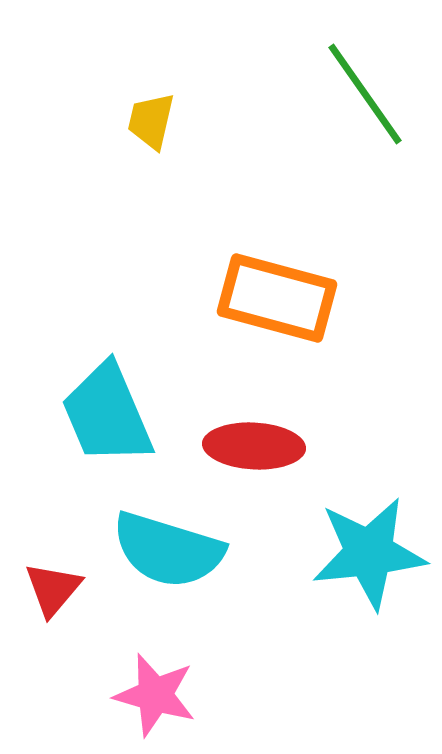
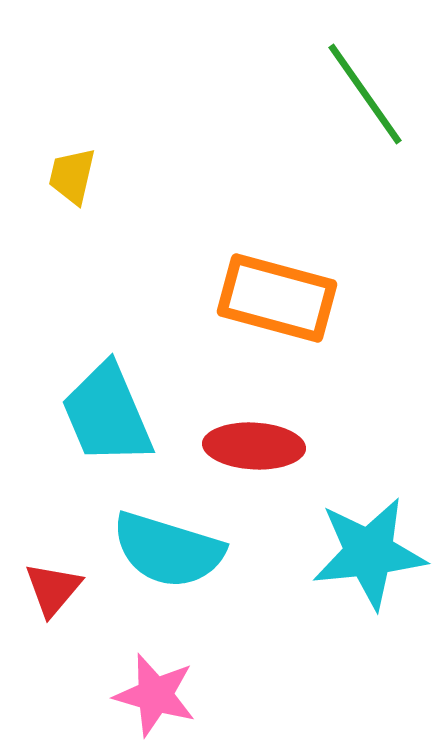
yellow trapezoid: moved 79 px left, 55 px down
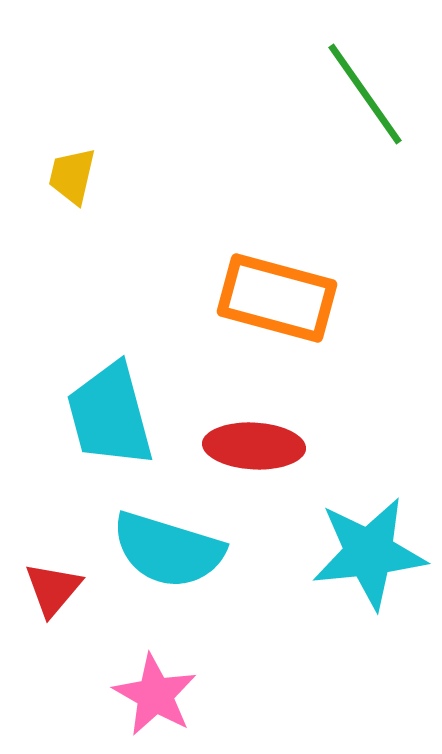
cyan trapezoid: moved 3 px right, 1 px down; rotated 8 degrees clockwise
pink star: rotated 14 degrees clockwise
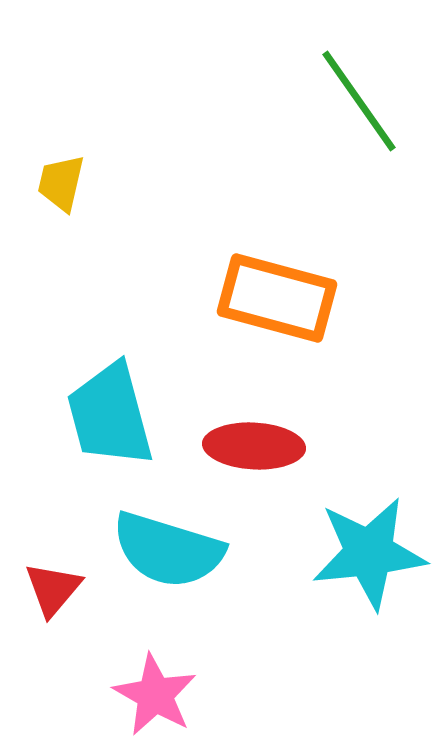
green line: moved 6 px left, 7 px down
yellow trapezoid: moved 11 px left, 7 px down
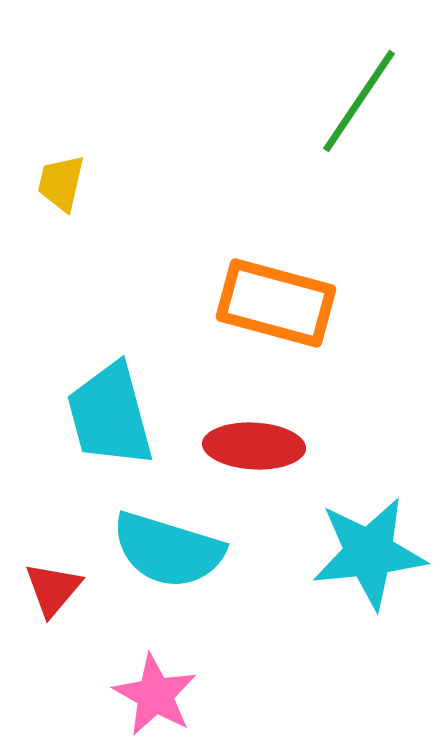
green line: rotated 69 degrees clockwise
orange rectangle: moved 1 px left, 5 px down
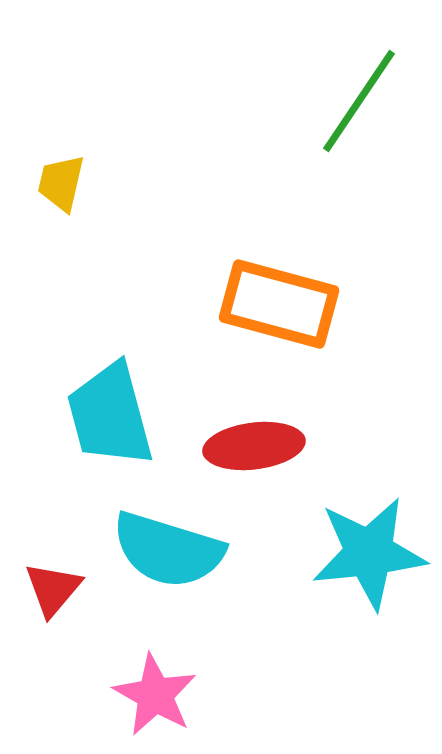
orange rectangle: moved 3 px right, 1 px down
red ellipse: rotated 10 degrees counterclockwise
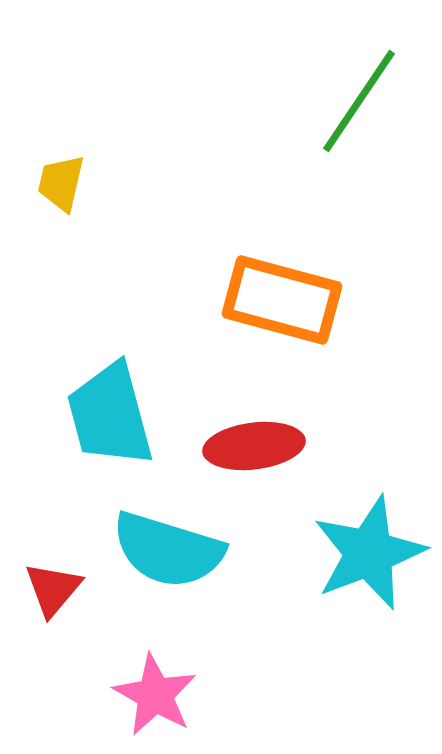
orange rectangle: moved 3 px right, 4 px up
cyan star: rotated 15 degrees counterclockwise
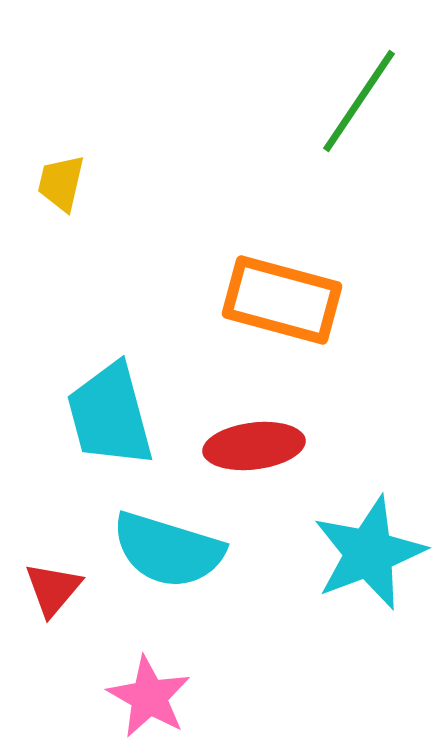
pink star: moved 6 px left, 2 px down
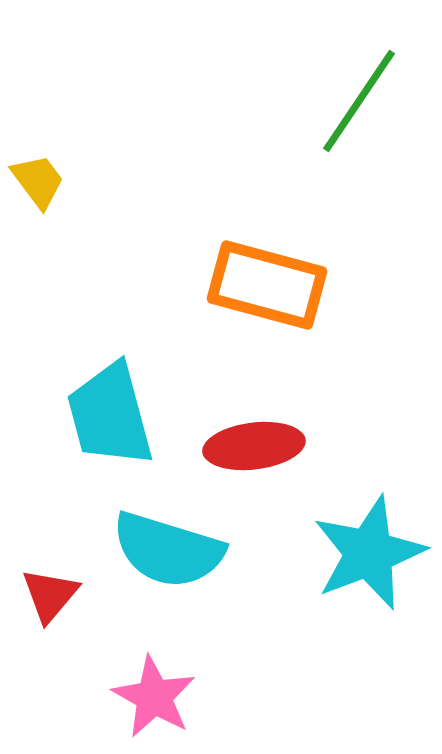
yellow trapezoid: moved 23 px left, 2 px up; rotated 130 degrees clockwise
orange rectangle: moved 15 px left, 15 px up
red triangle: moved 3 px left, 6 px down
pink star: moved 5 px right
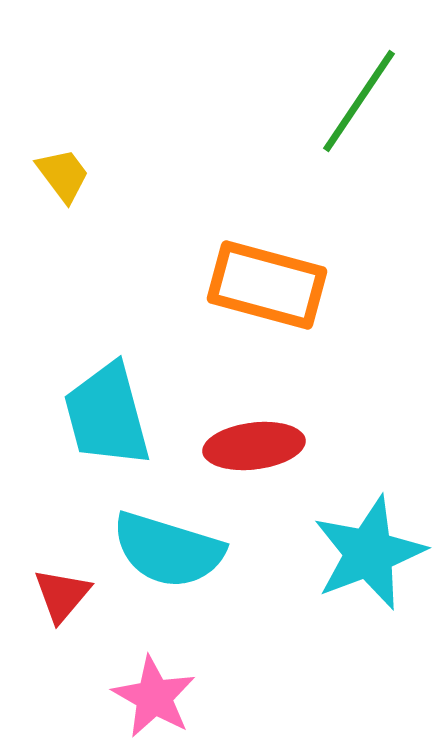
yellow trapezoid: moved 25 px right, 6 px up
cyan trapezoid: moved 3 px left
red triangle: moved 12 px right
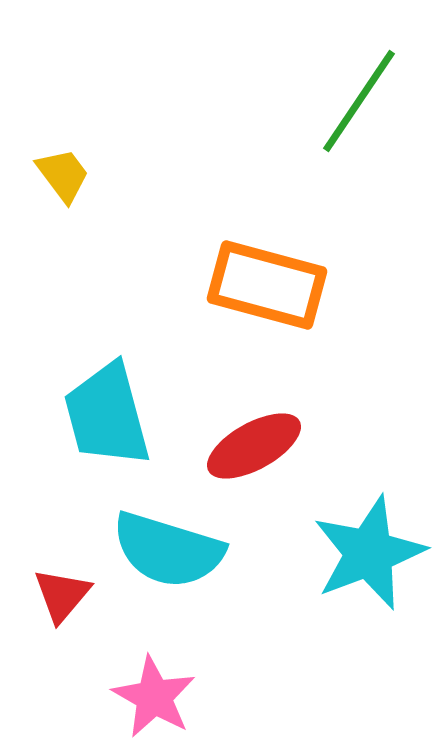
red ellipse: rotated 22 degrees counterclockwise
